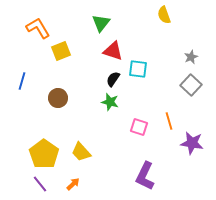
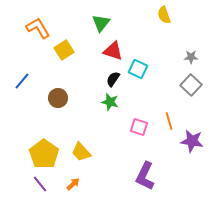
yellow square: moved 3 px right, 1 px up; rotated 12 degrees counterclockwise
gray star: rotated 24 degrees clockwise
cyan square: rotated 18 degrees clockwise
blue line: rotated 24 degrees clockwise
purple star: moved 2 px up
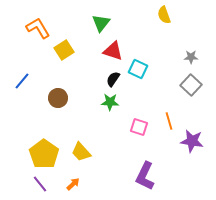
green star: rotated 12 degrees counterclockwise
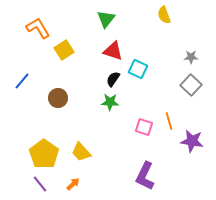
green triangle: moved 5 px right, 4 px up
pink square: moved 5 px right
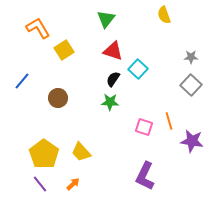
cyan square: rotated 18 degrees clockwise
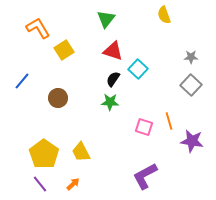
yellow trapezoid: rotated 15 degrees clockwise
purple L-shape: rotated 36 degrees clockwise
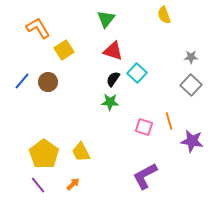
cyan square: moved 1 px left, 4 px down
brown circle: moved 10 px left, 16 px up
purple line: moved 2 px left, 1 px down
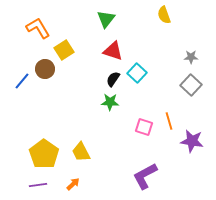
brown circle: moved 3 px left, 13 px up
purple line: rotated 60 degrees counterclockwise
